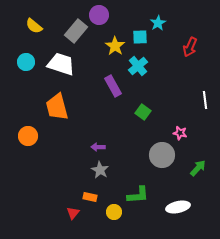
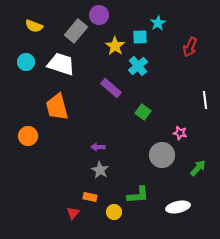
yellow semicircle: rotated 18 degrees counterclockwise
purple rectangle: moved 2 px left, 2 px down; rotated 20 degrees counterclockwise
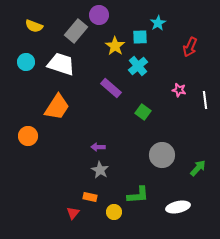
orange trapezoid: rotated 132 degrees counterclockwise
pink star: moved 1 px left, 43 px up
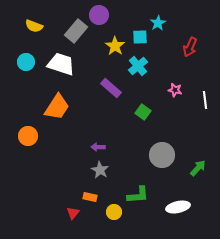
pink star: moved 4 px left
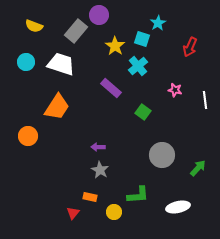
cyan square: moved 2 px right, 2 px down; rotated 21 degrees clockwise
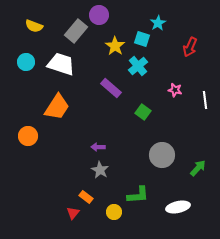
orange rectangle: moved 4 px left; rotated 24 degrees clockwise
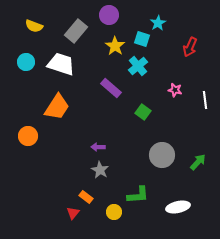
purple circle: moved 10 px right
green arrow: moved 6 px up
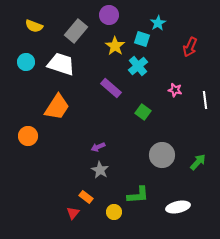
purple arrow: rotated 24 degrees counterclockwise
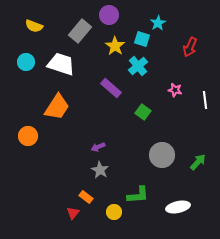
gray rectangle: moved 4 px right
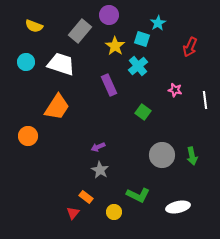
purple rectangle: moved 2 px left, 3 px up; rotated 25 degrees clockwise
green arrow: moved 6 px left, 6 px up; rotated 126 degrees clockwise
green L-shape: rotated 30 degrees clockwise
